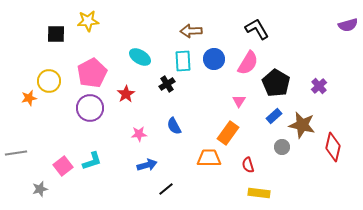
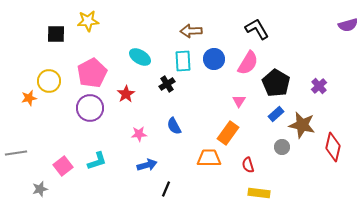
blue rectangle: moved 2 px right, 2 px up
cyan L-shape: moved 5 px right
black line: rotated 28 degrees counterclockwise
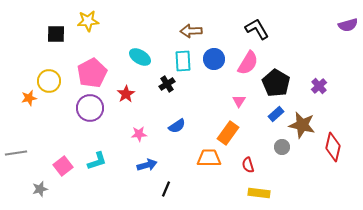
blue semicircle: moved 3 px right; rotated 96 degrees counterclockwise
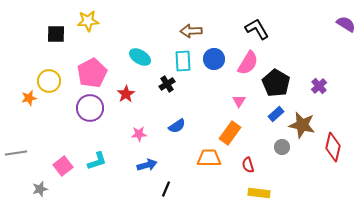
purple semicircle: moved 2 px left, 1 px up; rotated 132 degrees counterclockwise
orange rectangle: moved 2 px right
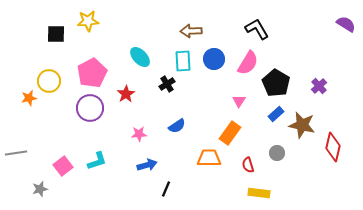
cyan ellipse: rotated 15 degrees clockwise
gray circle: moved 5 px left, 6 px down
